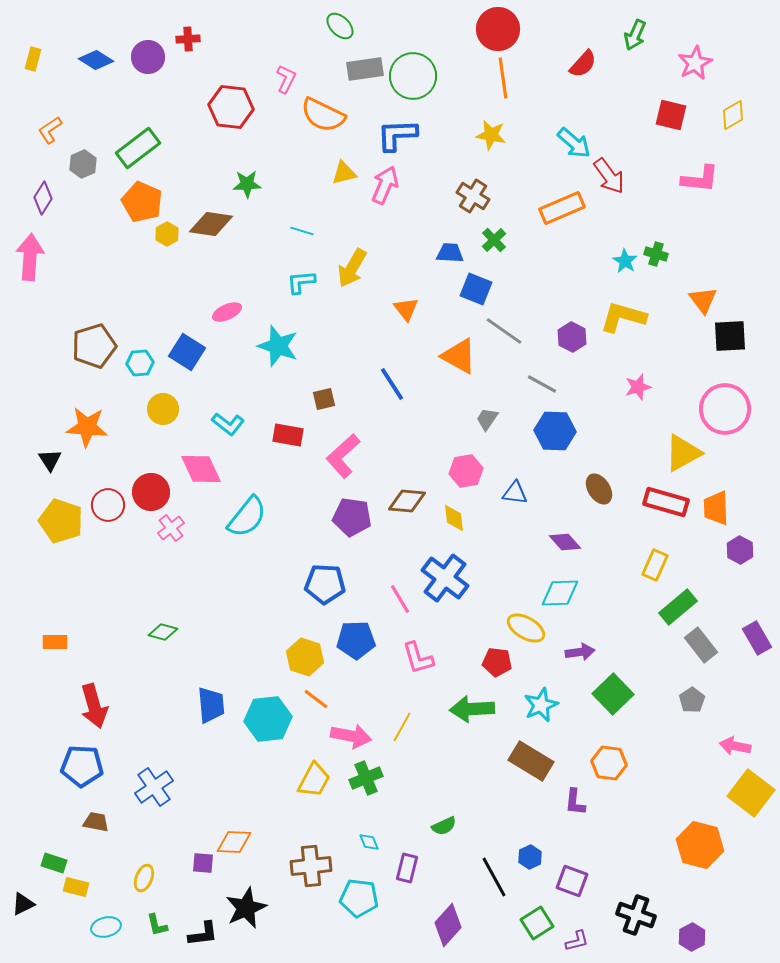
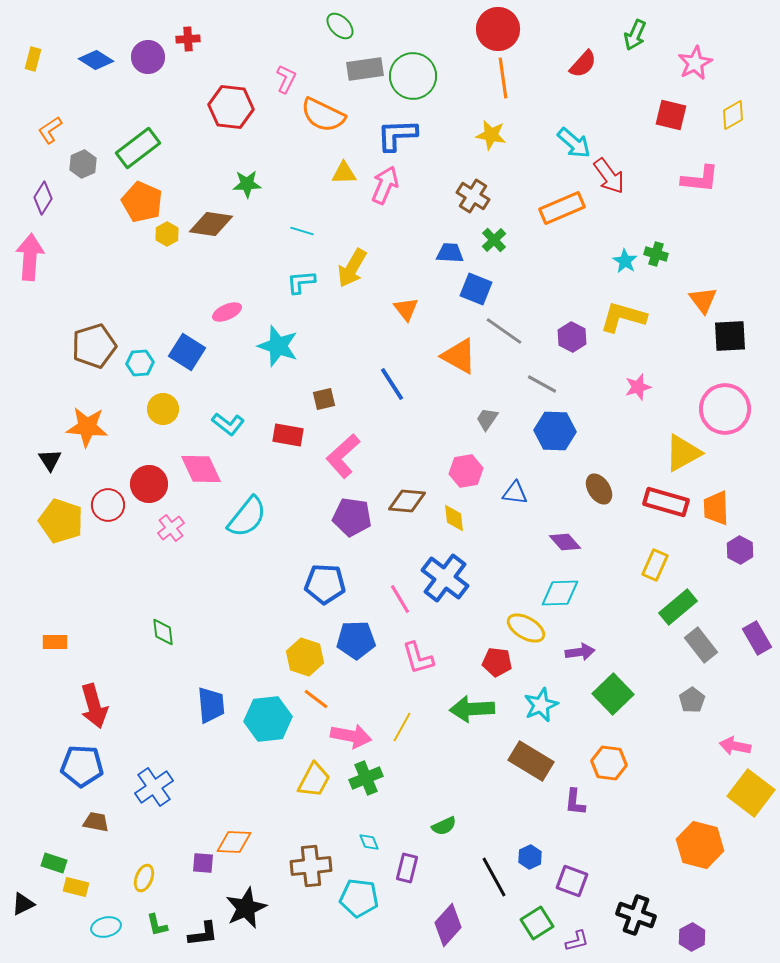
yellow triangle at (344, 173): rotated 12 degrees clockwise
red circle at (151, 492): moved 2 px left, 8 px up
green diamond at (163, 632): rotated 68 degrees clockwise
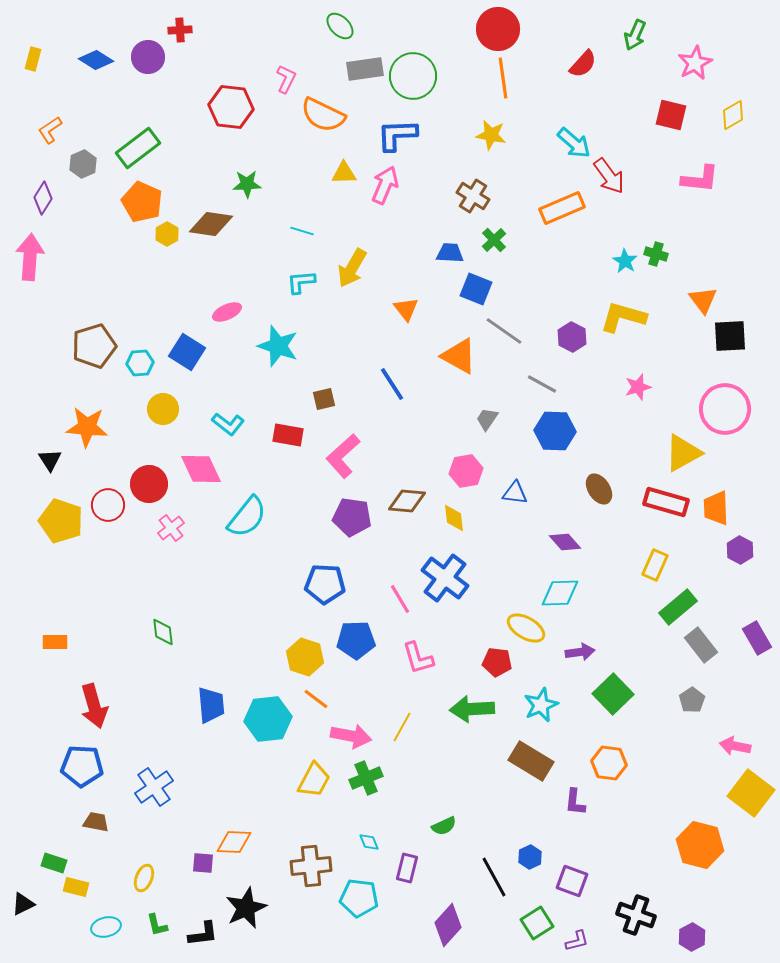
red cross at (188, 39): moved 8 px left, 9 px up
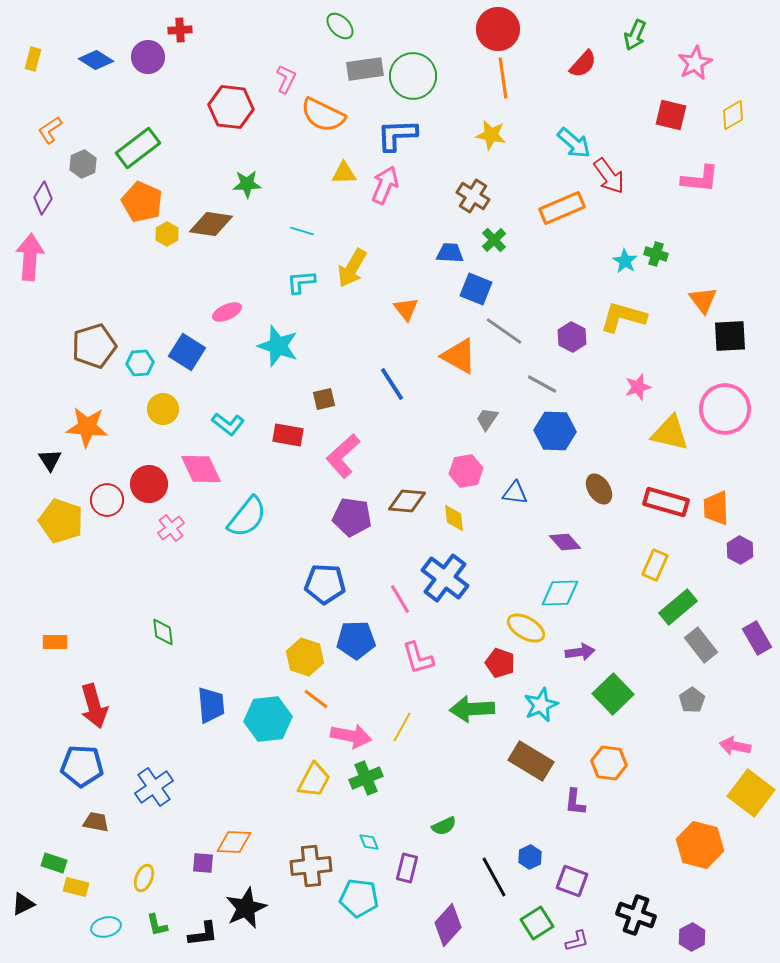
yellow triangle at (683, 453): moved 13 px left, 20 px up; rotated 42 degrees clockwise
red circle at (108, 505): moved 1 px left, 5 px up
red pentagon at (497, 662): moved 3 px right, 1 px down; rotated 12 degrees clockwise
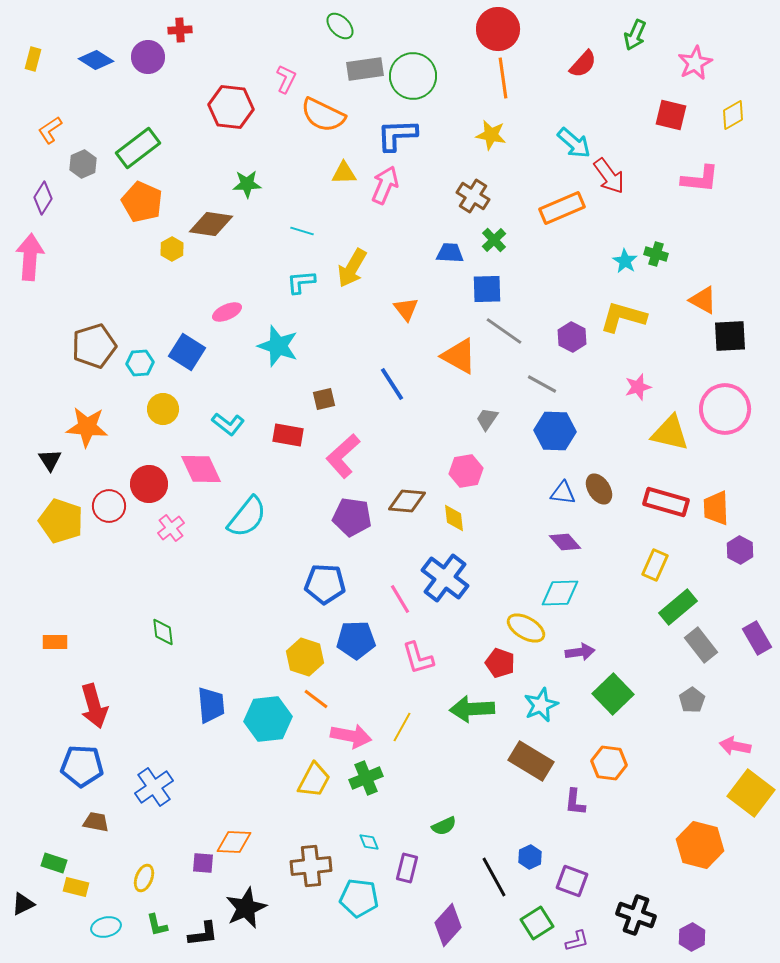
yellow hexagon at (167, 234): moved 5 px right, 15 px down
blue square at (476, 289): moved 11 px right; rotated 24 degrees counterclockwise
orange triangle at (703, 300): rotated 24 degrees counterclockwise
blue triangle at (515, 493): moved 48 px right
red circle at (107, 500): moved 2 px right, 6 px down
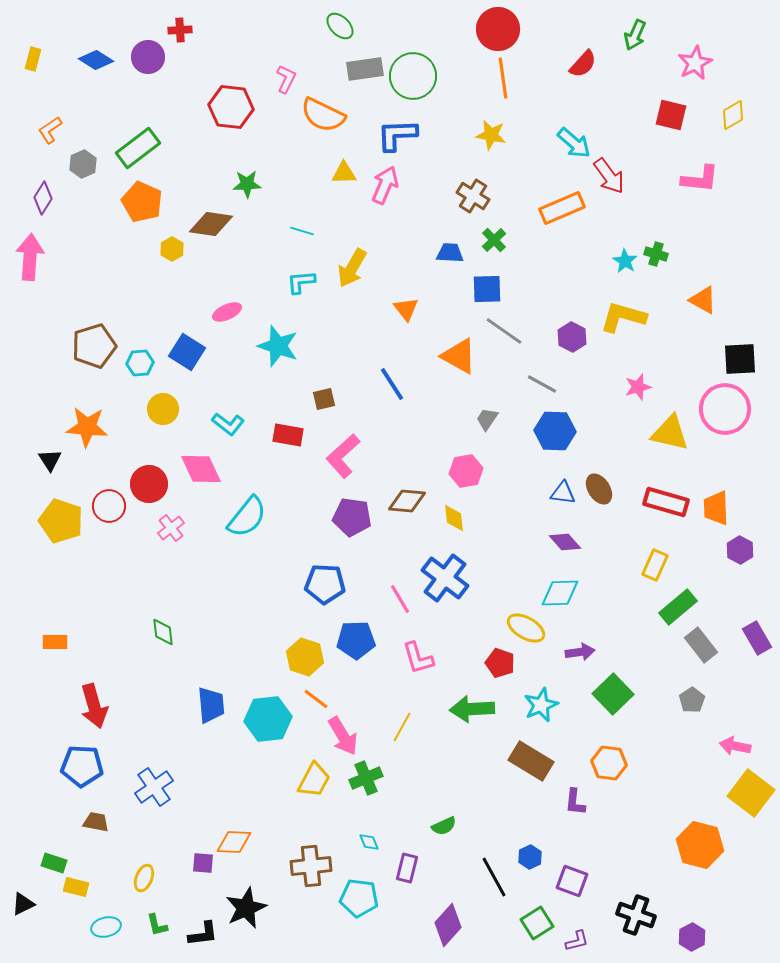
black square at (730, 336): moved 10 px right, 23 px down
pink arrow at (351, 736): moved 8 px left; rotated 48 degrees clockwise
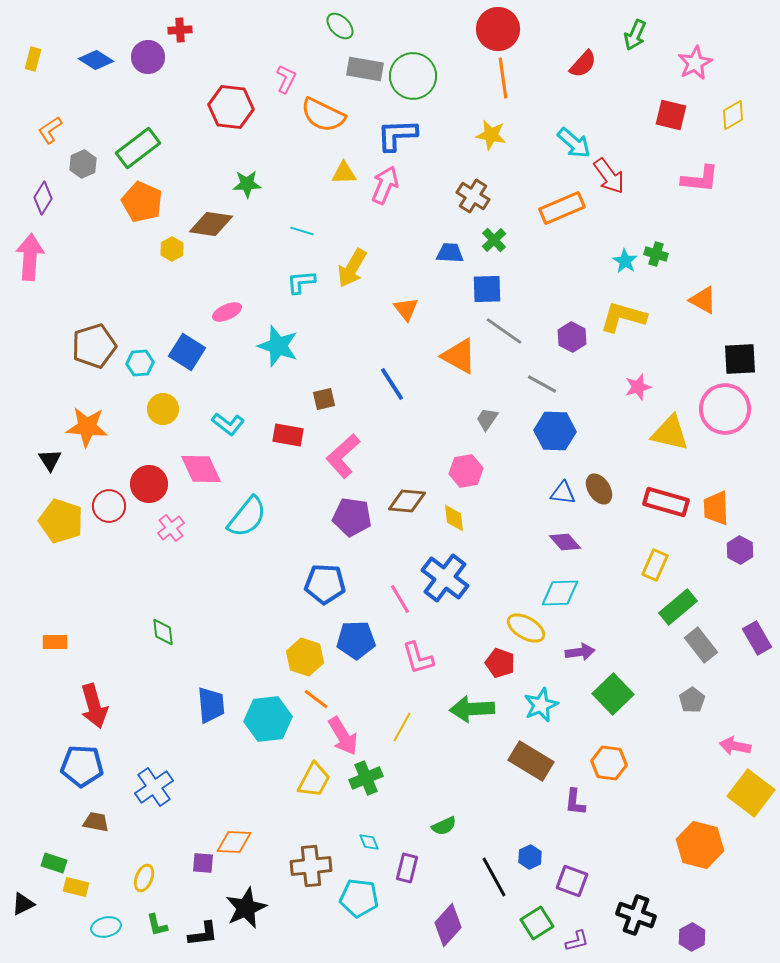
gray rectangle at (365, 69): rotated 18 degrees clockwise
